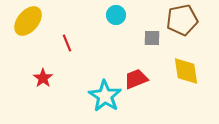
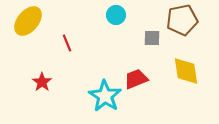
red star: moved 1 px left, 4 px down
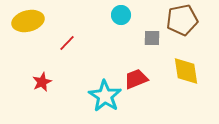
cyan circle: moved 5 px right
yellow ellipse: rotated 36 degrees clockwise
red line: rotated 66 degrees clockwise
red star: rotated 12 degrees clockwise
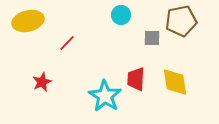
brown pentagon: moved 1 px left, 1 px down
yellow diamond: moved 11 px left, 11 px down
red trapezoid: rotated 65 degrees counterclockwise
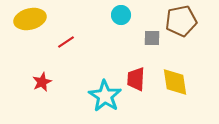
yellow ellipse: moved 2 px right, 2 px up
red line: moved 1 px left, 1 px up; rotated 12 degrees clockwise
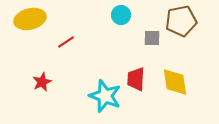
cyan star: rotated 12 degrees counterclockwise
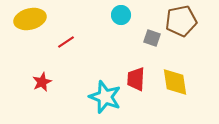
gray square: rotated 18 degrees clockwise
cyan star: moved 1 px down
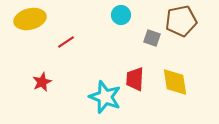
red trapezoid: moved 1 px left
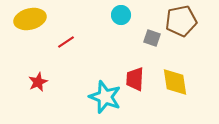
red star: moved 4 px left
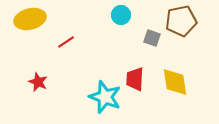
red star: rotated 24 degrees counterclockwise
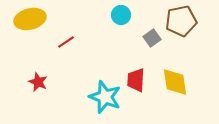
gray square: rotated 36 degrees clockwise
red trapezoid: moved 1 px right, 1 px down
